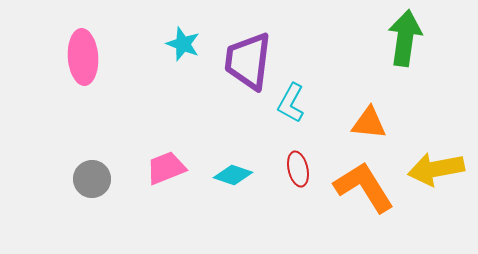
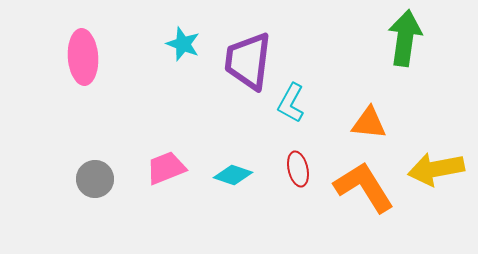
gray circle: moved 3 px right
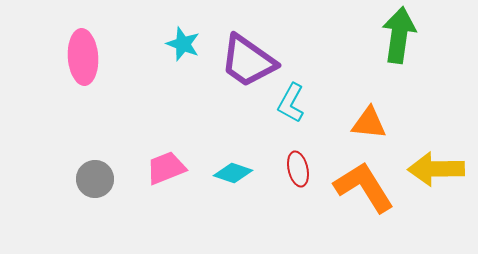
green arrow: moved 6 px left, 3 px up
purple trapezoid: rotated 62 degrees counterclockwise
yellow arrow: rotated 10 degrees clockwise
cyan diamond: moved 2 px up
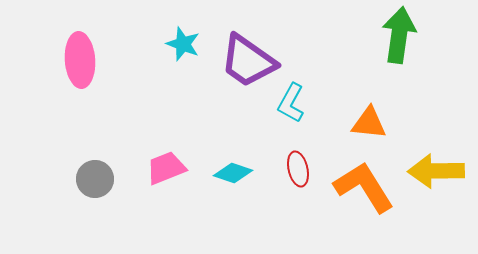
pink ellipse: moved 3 px left, 3 px down
yellow arrow: moved 2 px down
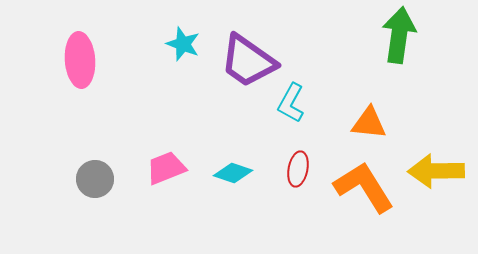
red ellipse: rotated 24 degrees clockwise
